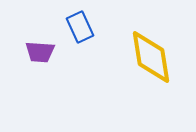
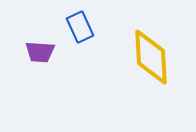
yellow diamond: rotated 6 degrees clockwise
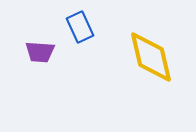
yellow diamond: rotated 10 degrees counterclockwise
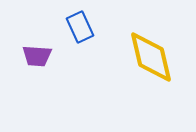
purple trapezoid: moved 3 px left, 4 px down
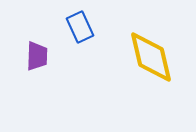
purple trapezoid: rotated 92 degrees counterclockwise
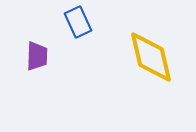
blue rectangle: moved 2 px left, 5 px up
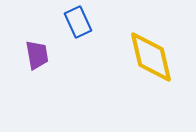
purple trapezoid: moved 1 px up; rotated 12 degrees counterclockwise
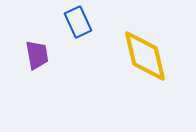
yellow diamond: moved 6 px left, 1 px up
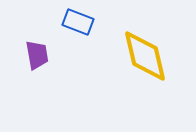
blue rectangle: rotated 44 degrees counterclockwise
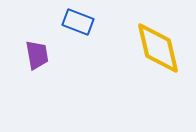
yellow diamond: moved 13 px right, 8 px up
